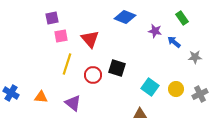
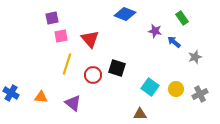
blue diamond: moved 3 px up
gray star: rotated 16 degrees counterclockwise
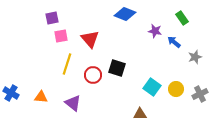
cyan square: moved 2 px right
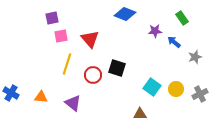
purple star: rotated 16 degrees counterclockwise
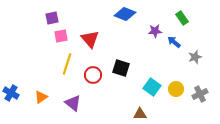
black square: moved 4 px right
orange triangle: rotated 40 degrees counterclockwise
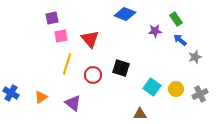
green rectangle: moved 6 px left, 1 px down
blue arrow: moved 6 px right, 2 px up
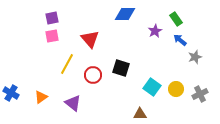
blue diamond: rotated 20 degrees counterclockwise
purple star: rotated 24 degrees counterclockwise
pink square: moved 9 px left
yellow line: rotated 10 degrees clockwise
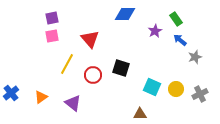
cyan square: rotated 12 degrees counterclockwise
blue cross: rotated 21 degrees clockwise
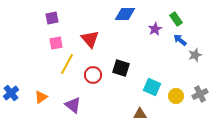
purple star: moved 2 px up
pink square: moved 4 px right, 7 px down
gray star: moved 2 px up
yellow circle: moved 7 px down
purple triangle: moved 2 px down
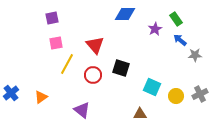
red triangle: moved 5 px right, 6 px down
gray star: rotated 16 degrees clockwise
purple triangle: moved 9 px right, 5 px down
